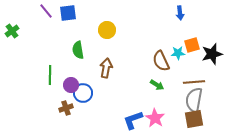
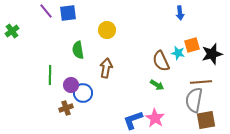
cyan star: rotated 16 degrees clockwise
brown line: moved 7 px right
brown square: moved 12 px right, 1 px down
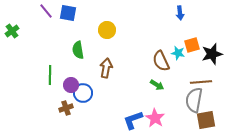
blue square: rotated 18 degrees clockwise
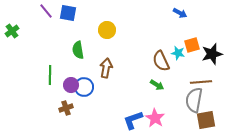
blue arrow: rotated 56 degrees counterclockwise
blue circle: moved 1 px right, 6 px up
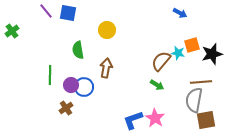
brown semicircle: rotated 65 degrees clockwise
brown cross: rotated 16 degrees counterclockwise
